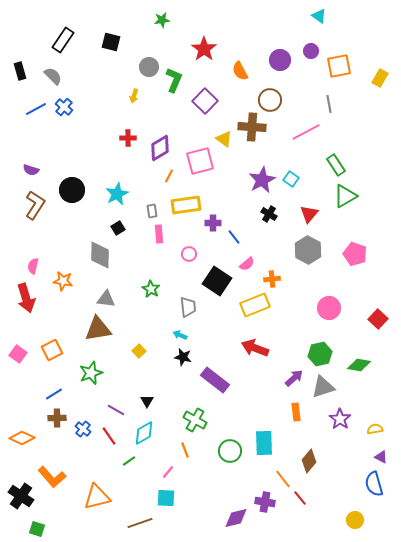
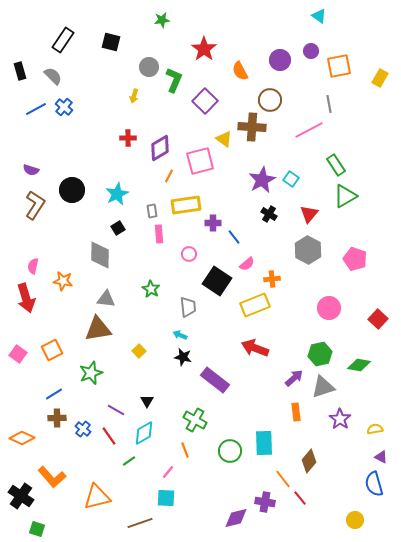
pink line at (306, 132): moved 3 px right, 2 px up
pink pentagon at (355, 254): moved 5 px down
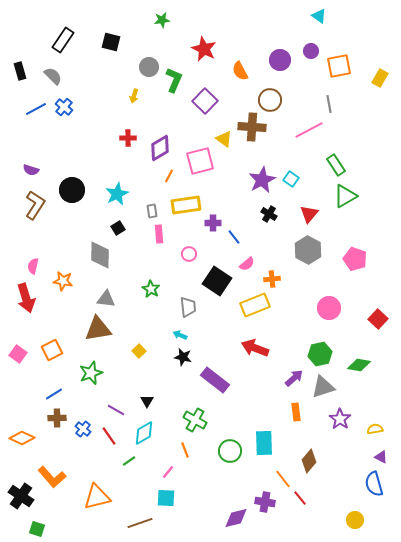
red star at (204, 49): rotated 10 degrees counterclockwise
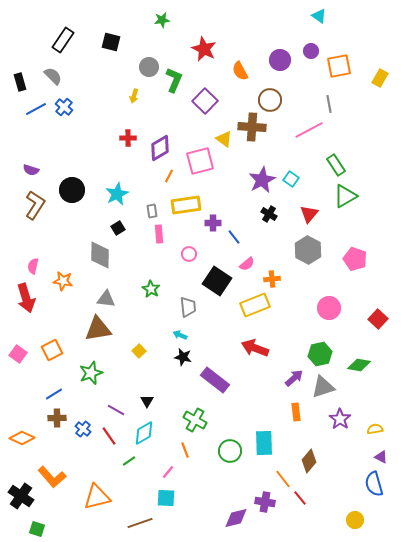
black rectangle at (20, 71): moved 11 px down
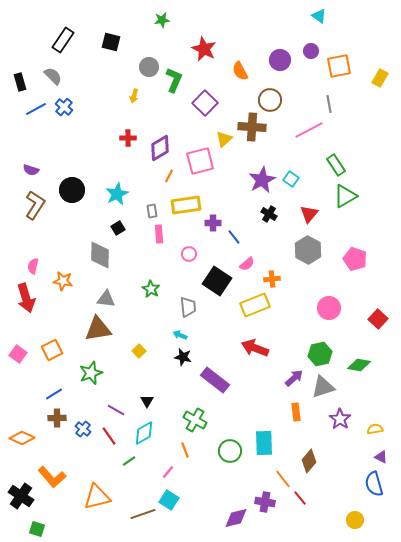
purple square at (205, 101): moved 2 px down
yellow triangle at (224, 139): rotated 42 degrees clockwise
cyan square at (166, 498): moved 3 px right, 2 px down; rotated 30 degrees clockwise
brown line at (140, 523): moved 3 px right, 9 px up
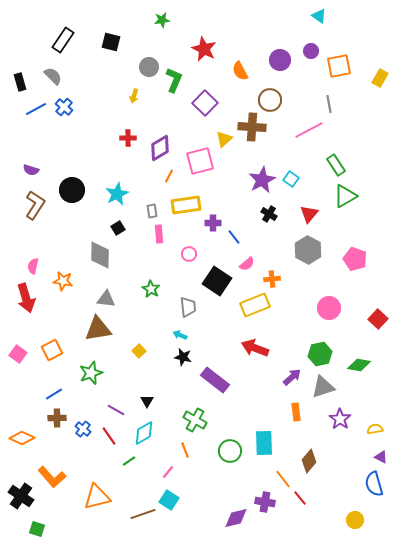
purple arrow at (294, 378): moved 2 px left, 1 px up
